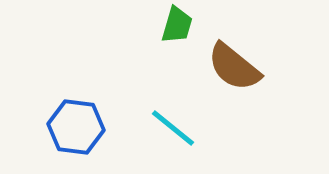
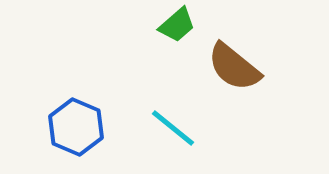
green trapezoid: rotated 33 degrees clockwise
blue hexagon: rotated 16 degrees clockwise
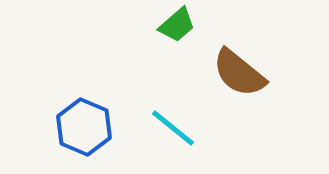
brown semicircle: moved 5 px right, 6 px down
blue hexagon: moved 8 px right
